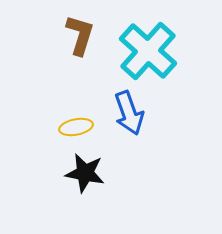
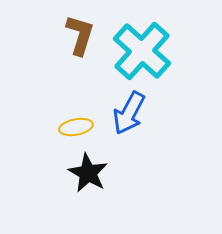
cyan cross: moved 6 px left
blue arrow: rotated 48 degrees clockwise
black star: moved 3 px right; rotated 18 degrees clockwise
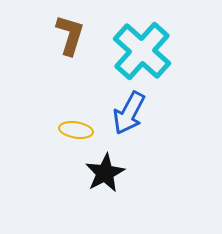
brown L-shape: moved 10 px left
yellow ellipse: moved 3 px down; rotated 20 degrees clockwise
black star: moved 17 px right; rotated 15 degrees clockwise
